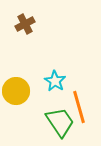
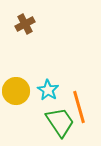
cyan star: moved 7 px left, 9 px down
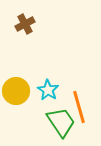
green trapezoid: moved 1 px right
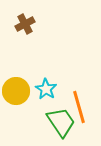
cyan star: moved 2 px left, 1 px up
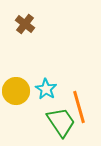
brown cross: rotated 24 degrees counterclockwise
